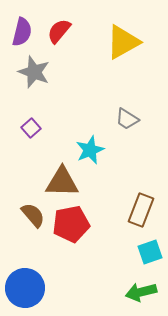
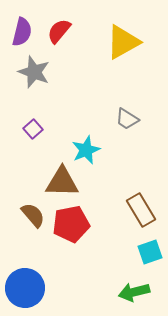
purple square: moved 2 px right, 1 px down
cyan star: moved 4 px left
brown rectangle: rotated 52 degrees counterclockwise
green arrow: moved 7 px left
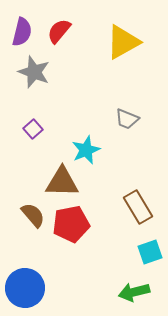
gray trapezoid: rotated 10 degrees counterclockwise
brown rectangle: moved 3 px left, 3 px up
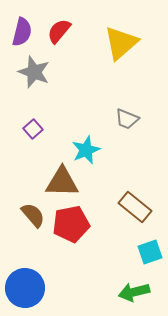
yellow triangle: moved 2 px left, 1 px down; rotated 12 degrees counterclockwise
brown rectangle: moved 3 px left; rotated 20 degrees counterclockwise
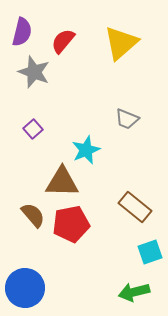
red semicircle: moved 4 px right, 10 px down
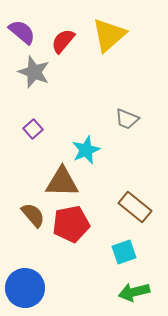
purple semicircle: rotated 64 degrees counterclockwise
yellow triangle: moved 12 px left, 8 px up
cyan square: moved 26 px left
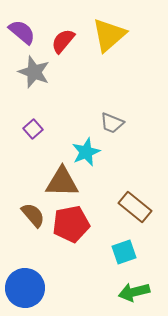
gray trapezoid: moved 15 px left, 4 px down
cyan star: moved 2 px down
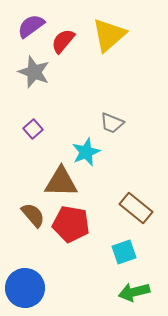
purple semicircle: moved 9 px right, 6 px up; rotated 76 degrees counterclockwise
brown triangle: moved 1 px left
brown rectangle: moved 1 px right, 1 px down
red pentagon: rotated 21 degrees clockwise
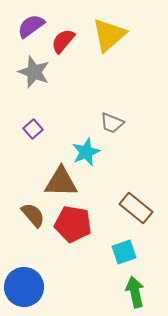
red pentagon: moved 2 px right
blue circle: moved 1 px left, 1 px up
green arrow: moved 1 px right; rotated 92 degrees clockwise
